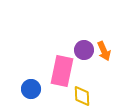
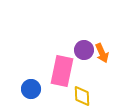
orange arrow: moved 2 px left, 2 px down
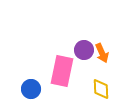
yellow diamond: moved 19 px right, 7 px up
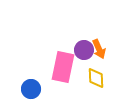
orange arrow: moved 3 px left, 4 px up
pink rectangle: moved 1 px right, 4 px up
yellow diamond: moved 5 px left, 11 px up
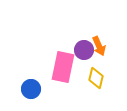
orange arrow: moved 3 px up
yellow diamond: rotated 15 degrees clockwise
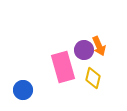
pink rectangle: rotated 28 degrees counterclockwise
yellow diamond: moved 3 px left
blue circle: moved 8 px left, 1 px down
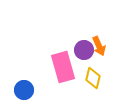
blue circle: moved 1 px right
